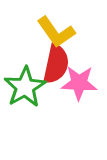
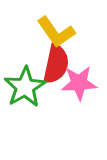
pink star: rotated 6 degrees counterclockwise
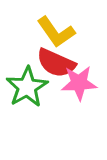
red semicircle: moved 1 px up; rotated 102 degrees clockwise
green star: moved 2 px right
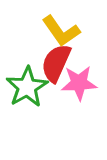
yellow L-shape: moved 5 px right, 1 px up
red semicircle: rotated 90 degrees clockwise
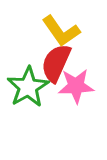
pink star: moved 3 px left, 3 px down
green star: moved 1 px right
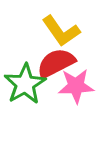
red semicircle: rotated 39 degrees clockwise
green star: moved 3 px left, 3 px up
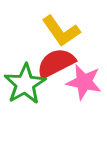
pink star: moved 8 px right, 4 px up; rotated 15 degrees clockwise
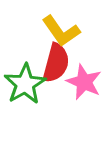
red semicircle: rotated 132 degrees clockwise
pink star: rotated 12 degrees clockwise
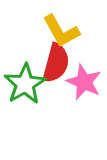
yellow L-shape: rotated 6 degrees clockwise
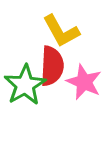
red semicircle: moved 4 px left, 3 px down; rotated 12 degrees counterclockwise
green star: moved 1 px down
